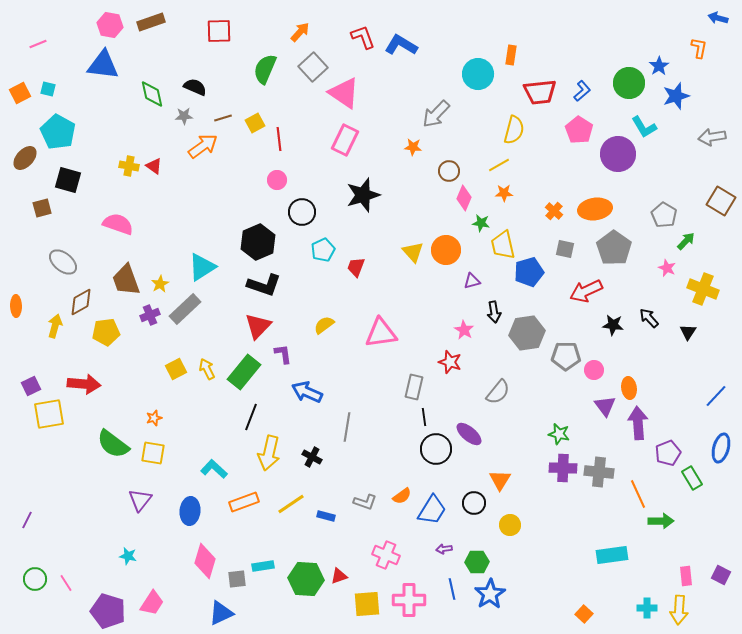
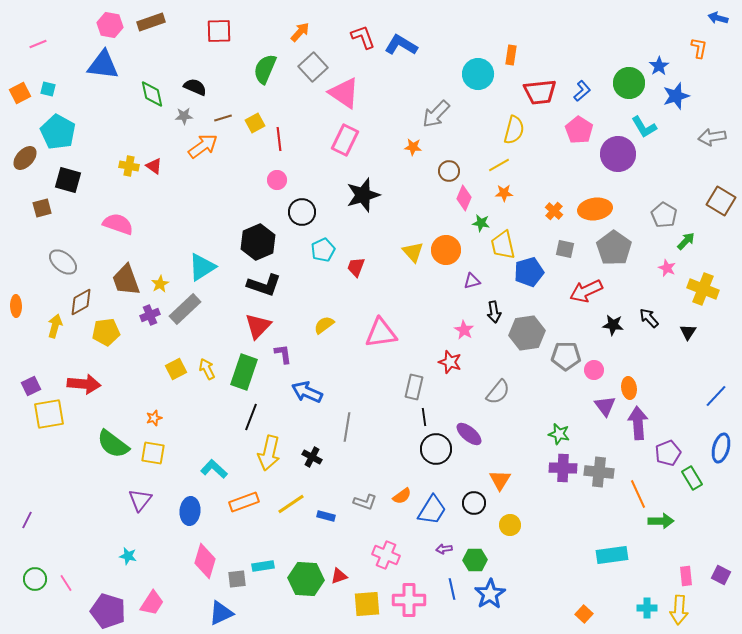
green rectangle at (244, 372): rotated 20 degrees counterclockwise
green hexagon at (477, 562): moved 2 px left, 2 px up
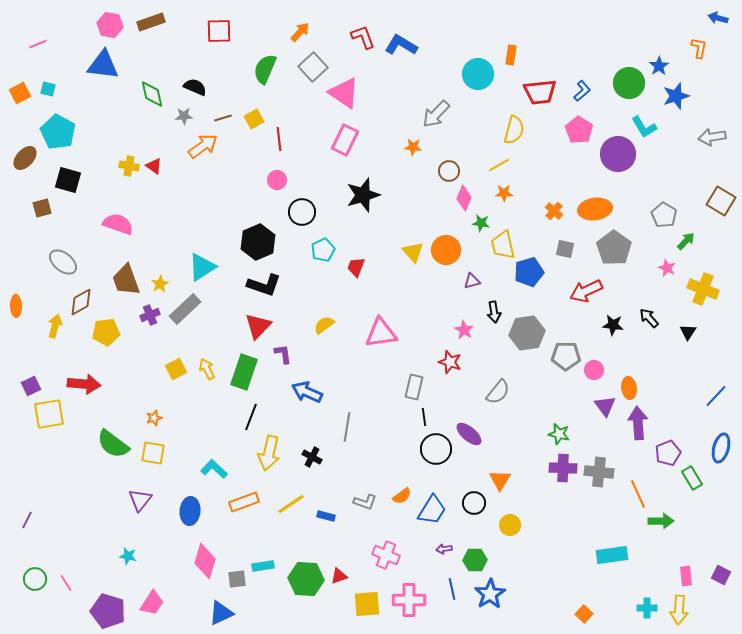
yellow square at (255, 123): moved 1 px left, 4 px up
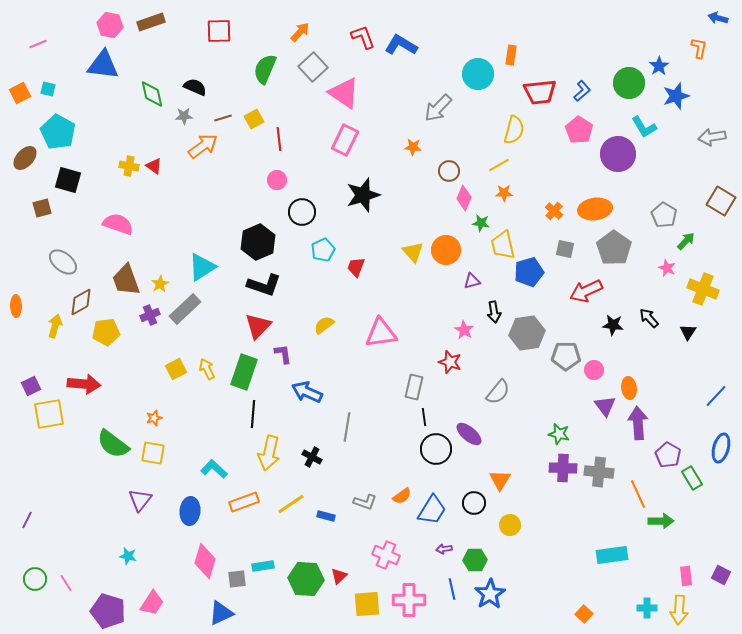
gray arrow at (436, 114): moved 2 px right, 6 px up
black line at (251, 417): moved 2 px right, 3 px up; rotated 16 degrees counterclockwise
purple pentagon at (668, 453): moved 2 px down; rotated 20 degrees counterclockwise
red triangle at (339, 576): rotated 24 degrees counterclockwise
